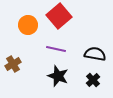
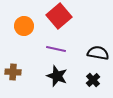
orange circle: moved 4 px left, 1 px down
black semicircle: moved 3 px right, 1 px up
brown cross: moved 8 px down; rotated 35 degrees clockwise
black star: moved 1 px left
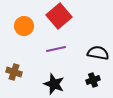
purple line: rotated 24 degrees counterclockwise
brown cross: moved 1 px right; rotated 14 degrees clockwise
black star: moved 3 px left, 8 px down
black cross: rotated 24 degrees clockwise
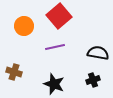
purple line: moved 1 px left, 2 px up
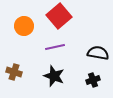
black star: moved 8 px up
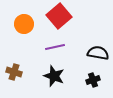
orange circle: moved 2 px up
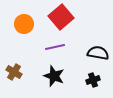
red square: moved 2 px right, 1 px down
brown cross: rotated 14 degrees clockwise
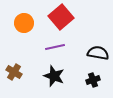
orange circle: moved 1 px up
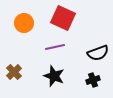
red square: moved 2 px right, 1 px down; rotated 25 degrees counterclockwise
black semicircle: rotated 150 degrees clockwise
brown cross: rotated 14 degrees clockwise
